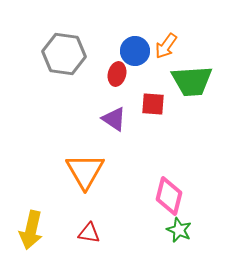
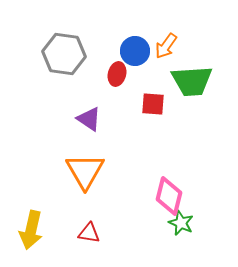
purple triangle: moved 25 px left
green star: moved 2 px right, 7 px up
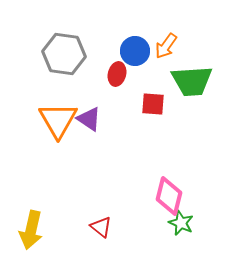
orange triangle: moved 27 px left, 51 px up
red triangle: moved 12 px right, 6 px up; rotated 30 degrees clockwise
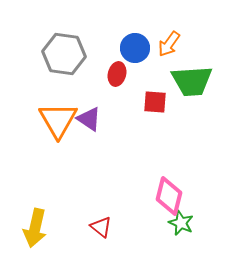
orange arrow: moved 3 px right, 2 px up
blue circle: moved 3 px up
red square: moved 2 px right, 2 px up
yellow arrow: moved 4 px right, 2 px up
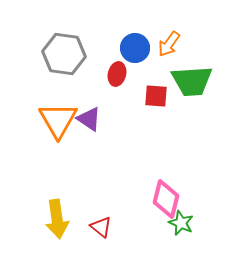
red square: moved 1 px right, 6 px up
pink diamond: moved 3 px left, 3 px down
yellow arrow: moved 22 px right, 9 px up; rotated 21 degrees counterclockwise
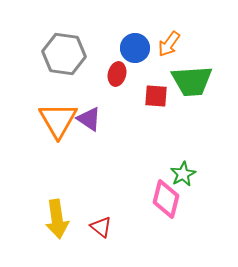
green star: moved 2 px right, 49 px up; rotated 20 degrees clockwise
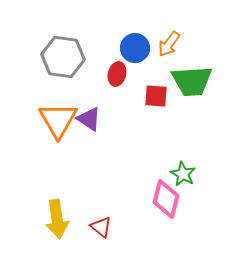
gray hexagon: moved 1 px left, 3 px down
green star: rotated 15 degrees counterclockwise
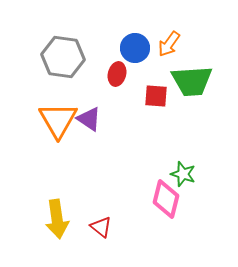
green star: rotated 10 degrees counterclockwise
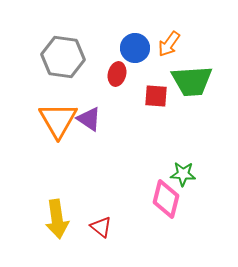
green star: rotated 15 degrees counterclockwise
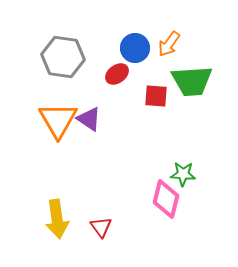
red ellipse: rotated 40 degrees clockwise
red triangle: rotated 15 degrees clockwise
